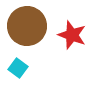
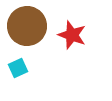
cyan square: rotated 30 degrees clockwise
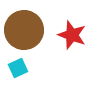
brown circle: moved 3 px left, 4 px down
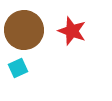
red star: moved 4 px up
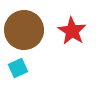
red star: rotated 12 degrees clockwise
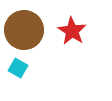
cyan square: rotated 36 degrees counterclockwise
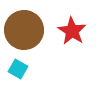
cyan square: moved 1 px down
